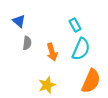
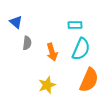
blue triangle: moved 3 px left, 1 px down
cyan rectangle: rotated 64 degrees counterclockwise
orange semicircle: moved 2 px left, 1 px up
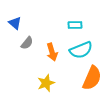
blue triangle: moved 1 px left, 1 px down
gray semicircle: rotated 32 degrees clockwise
cyan semicircle: moved 1 px down; rotated 45 degrees clockwise
orange semicircle: moved 3 px right, 2 px up
yellow star: moved 1 px left, 2 px up
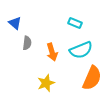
cyan rectangle: moved 2 px up; rotated 24 degrees clockwise
gray semicircle: rotated 32 degrees counterclockwise
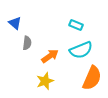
cyan rectangle: moved 1 px right, 2 px down
orange arrow: moved 2 px left, 4 px down; rotated 108 degrees counterclockwise
yellow star: moved 1 px left, 2 px up
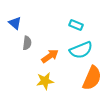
yellow star: rotated 12 degrees clockwise
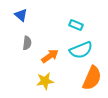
blue triangle: moved 6 px right, 8 px up
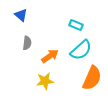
cyan semicircle: rotated 20 degrees counterclockwise
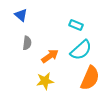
orange semicircle: moved 2 px left
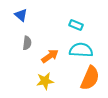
cyan semicircle: rotated 135 degrees counterclockwise
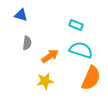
blue triangle: rotated 24 degrees counterclockwise
cyan semicircle: rotated 15 degrees clockwise
orange semicircle: moved 1 px right
